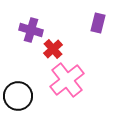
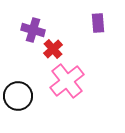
purple rectangle: rotated 18 degrees counterclockwise
purple cross: moved 2 px right
pink cross: moved 1 px down
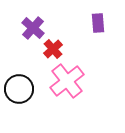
purple cross: moved 2 px up; rotated 25 degrees clockwise
black circle: moved 1 px right, 7 px up
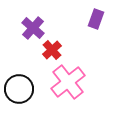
purple rectangle: moved 2 px left, 4 px up; rotated 24 degrees clockwise
red cross: moved 1 px left, 1 px down
pink cross: moved 1 px right, 1 px down
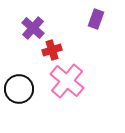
red cross: rotated 24 degrees clockwise
pink cross: moved 1 px left, 1 px up; rotated 12 degrees counterclockwise
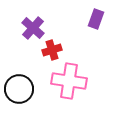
pink cross: moved 2 px right; rotated 32 degrees counterclockwise
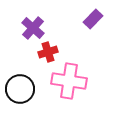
purple rectangle: moved 3 px left; rotated 24 degrees clockwise
red cross: moved 4 px left, 2 px down
black circle: moved 1 px right
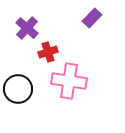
purple rectangle: moved 1 px left, 1 px up
purple cross: moved 6 px left
black circle: moved 2 px left
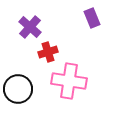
purple rectangle: rotated 66 degrees counterclockwise
purple cross: moved 3 px right, 1 px up
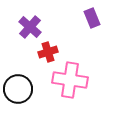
pink cross: moved 1 px right, 1 px up
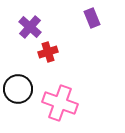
pink cross: moved 10 px left, 23 px down; rotated 12 degrees clockwise
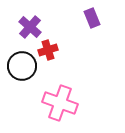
red cross: moved 2 px up
black circle: moved 4 px right, 23 px up
